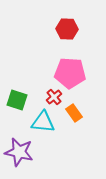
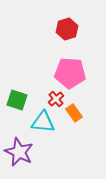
red hexagon: rotated 20 degrees counterclockwise
red cross: moved 2 px right, 2 px down
purple star: rotated 12 degrees clockwise
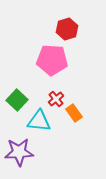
pink pentagon: moved 18 px left, 13 px up
green square: rotated 25 degrees clockwise
cyan triangle: moved 4 px left, 1 px up
purple star: rotated 28 degrees counterclockwise
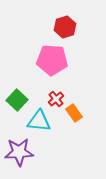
red hexagon: moved 2 px left, 2 px up
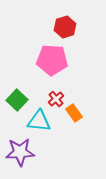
purple star: moved 1 px right
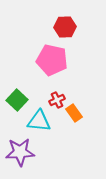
red hexagon: rotated 15 degrees clockwise
pink pentagon: rotated 8 degrees clockwise
red cross: moved 1 px right, 1 px down; rotated 14 degrees clockwise
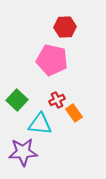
cyan triangle: moved 1 px right, 3 px down
purple star: moved 3 px right
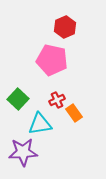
red hexagon: rotated 20 degrees counterclockwise
green square: moved 1 px right, 1 px up
cyan triangle: rotated 15 degrees counterclockwise
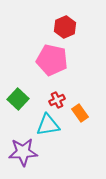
orange rectangle: moved 6 px right
cyan triangle: moved 8 px right, 1 px down
